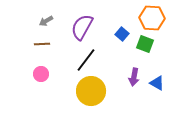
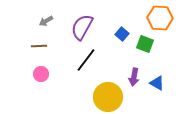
orange hexagon: moved 8 px right
brown line: moved 3 px left, 2 px down
yellow circle: moved 17 px right, 6 px down
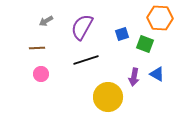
blue square: rotated 32 degrees clockwise
brown line: moved 2 px left, 2 px down
black line: rotated 35 degrees clockwise
blue triangle: moved 9 px up
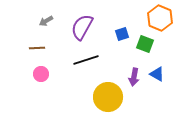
orange hexagon: rotated 20 degrees clockwise
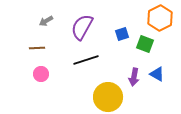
orange hexagon: rotated 10 degrees clockwise
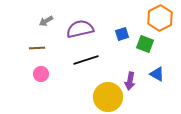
purple semicircle: moved 2 px left, 2 px down; rotated 48 degrees clockwise
purple arrow: moved 4 px left, 4 px down
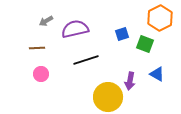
purple semicircle: moved 5 px left
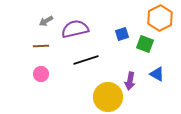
brown line: moved 4 px right, 2 px up
